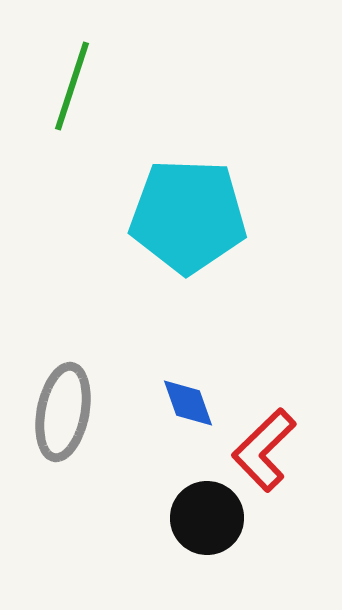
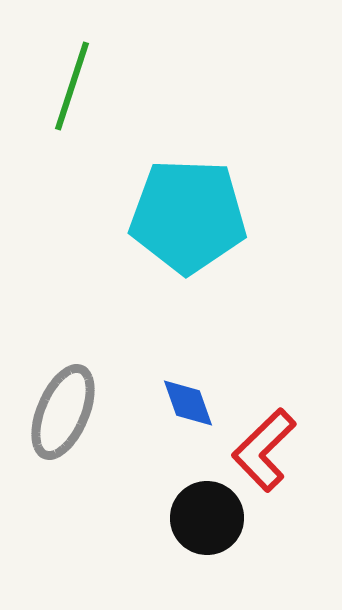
gray ellipse: rotated 12 degrees clockwise
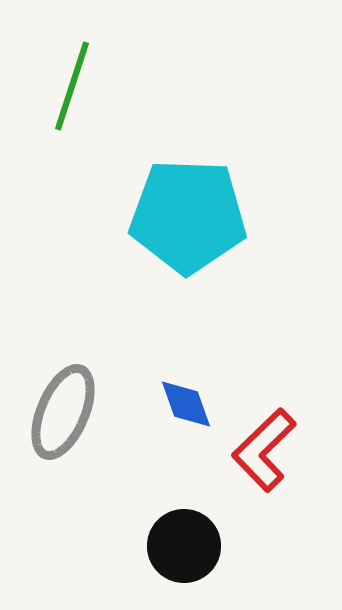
blue diamond: moved 2 px left, 1 px down
black circle: moved 23 px left, 28 px down
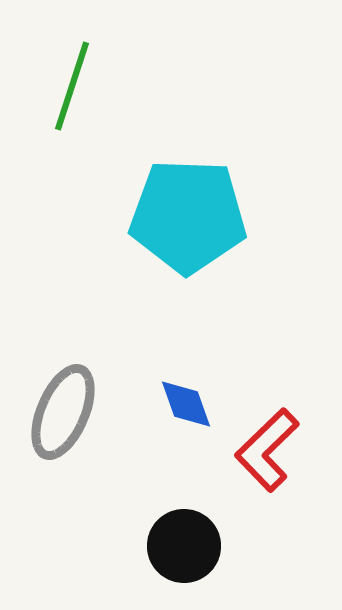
red L-shape: moved 3 px right
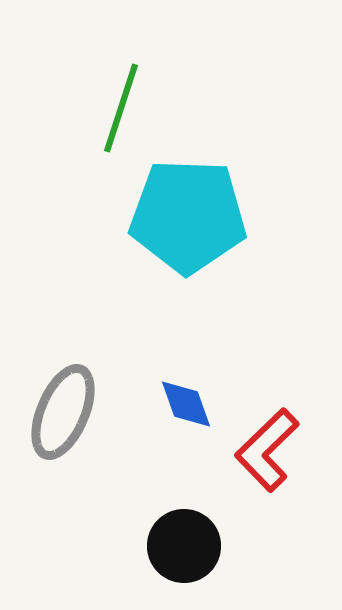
green line: moved 49 px right, 22 px down
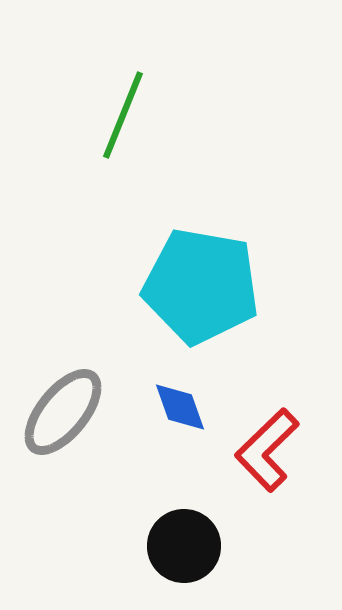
green line: moved 2 px right, 7 px down; rotated 4 degrees clockwise
cyan pentagon: moved 13 px right, 70 px down; rotated 8 degrees clockwise
blue diamond: moved 6 px left, 3 px down
gray ellipse: rotated 16 degrees clockwise
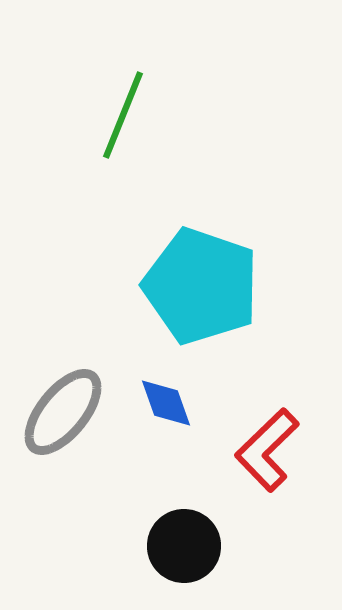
cyan pentagon: rotated 9 degrees clockwise
blue diamond: moved 14 px left, 4 px up
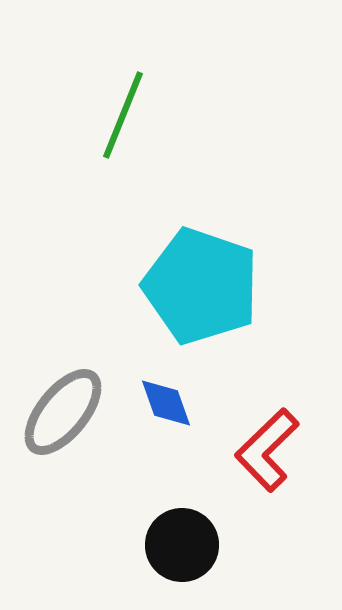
black circle: moved 2 px left, 1 px up
